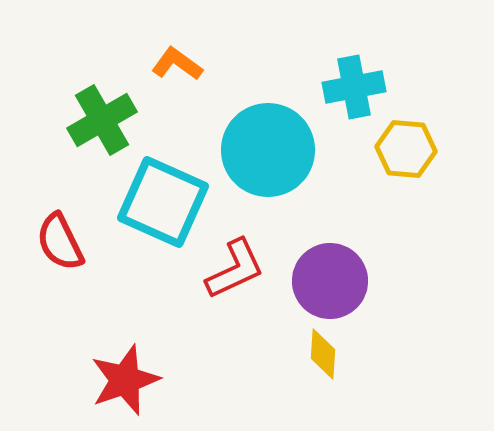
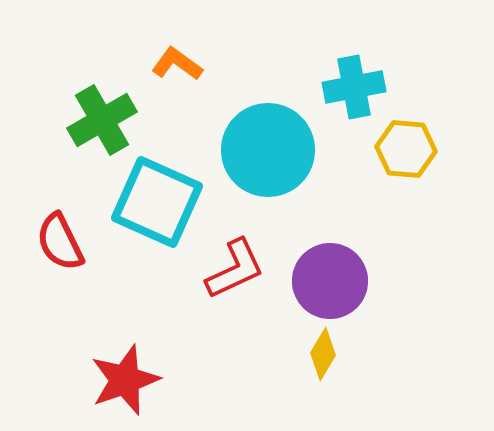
cyan square: moved 6 px left
yellow diamond: rotated 27 degrees clockwise
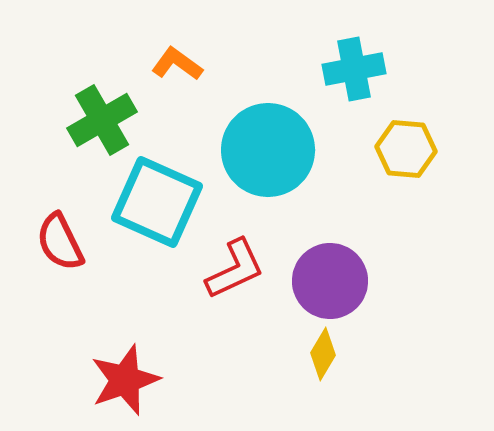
cyan cross: moved 18 px up
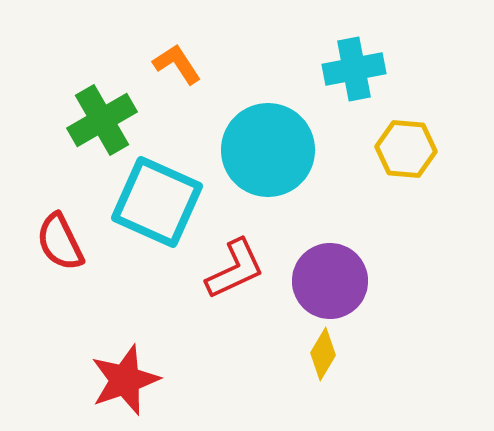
orange L-shape: rotated 21 degrees clockwise
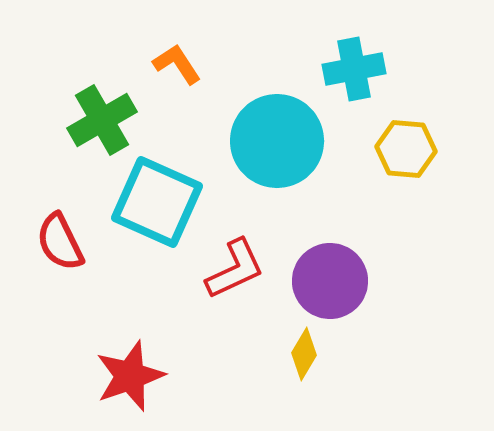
cyan circle: moved 9 px right, 9 px up
yellow diamond: moved 19 px left
red star: moved 5 px right, 4 px up
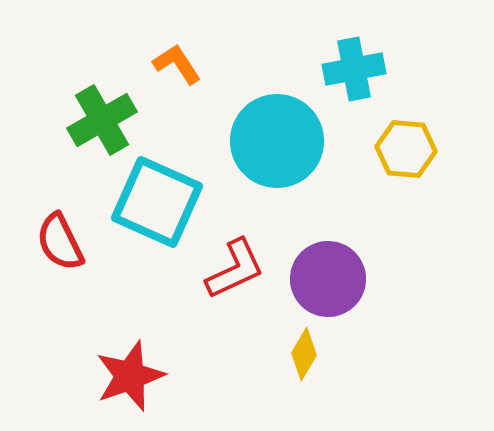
purple circle: moved 2 px left, 2 px up
